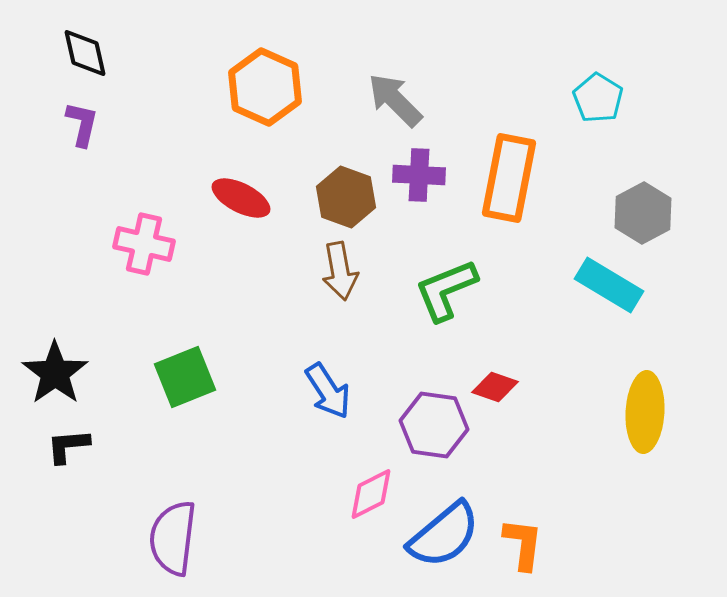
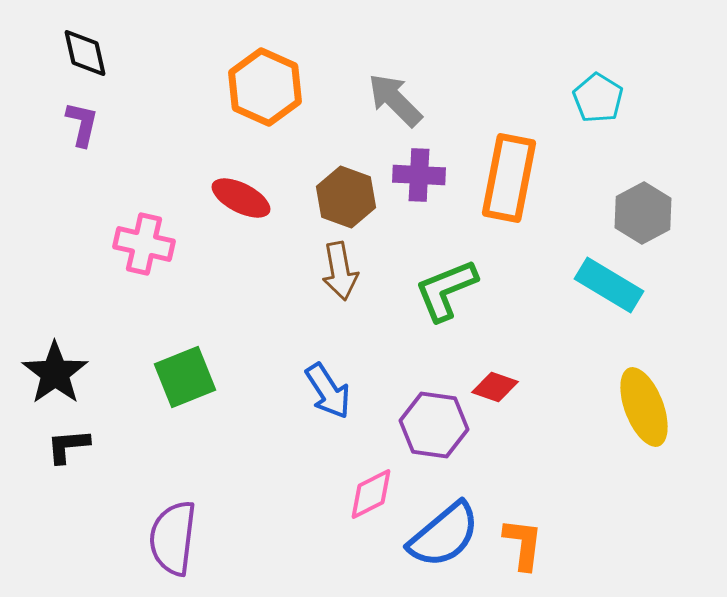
yellow ellipse: moved 1 px left, 5 px up; rotated 24 degrees counterclockwise
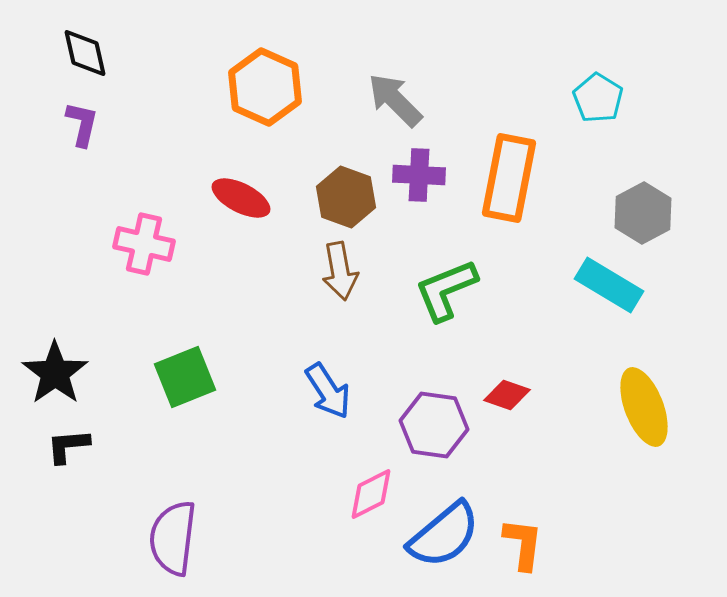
red diamond: moved 12 px right, 8 px down
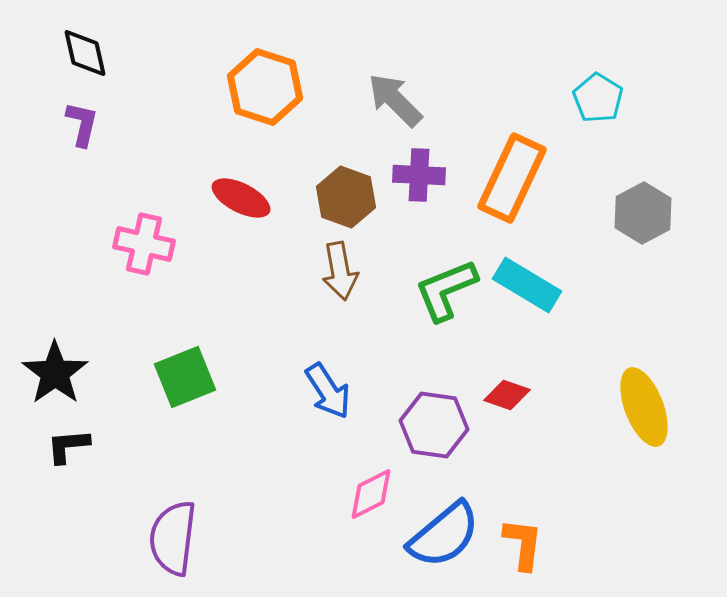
orange hexagon: rotated 6 degrees counterclockwise
orange rectangle: moved 3 px right; rotated 14 degrees clockwise
cyan rectangle: moved 82 px left
